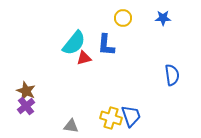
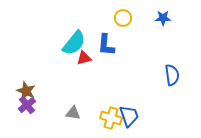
purple cross: moved 1 px right, 1 px up
blue trapezoid: moved 2 px left
gray triangle: moved 2 px right, 13 px up
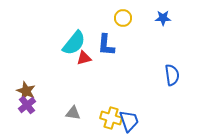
blue trapezoid: moved 5 px down
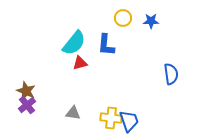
blue star: moved 12 px left, 3 px down
red triangle: moved 4 px left, 5 px down
blue semicircle: moved 1 px left, 1 px up
yellow cross: rotated 10 degrees counterclockwise
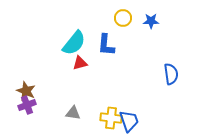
purple cross: rotated 18 degrees clockwise
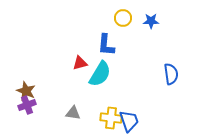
cyan semicircle: moved 26 px right, 31 px down; rotated 8 degrees counterclockwise
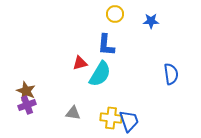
yellow circle: moved 8 px left, 4 px up
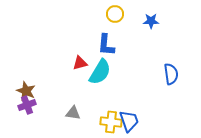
cyan semicircle: moved 2 px up
yellow cross: moved 4 px down
